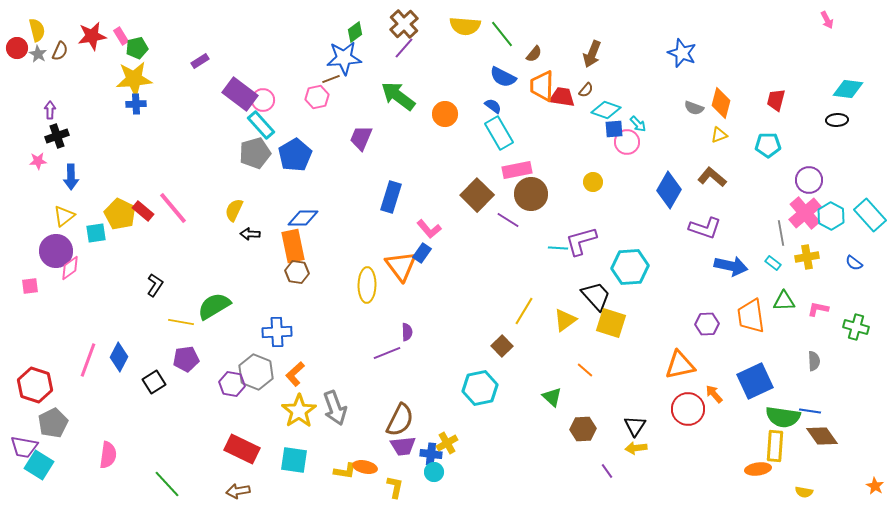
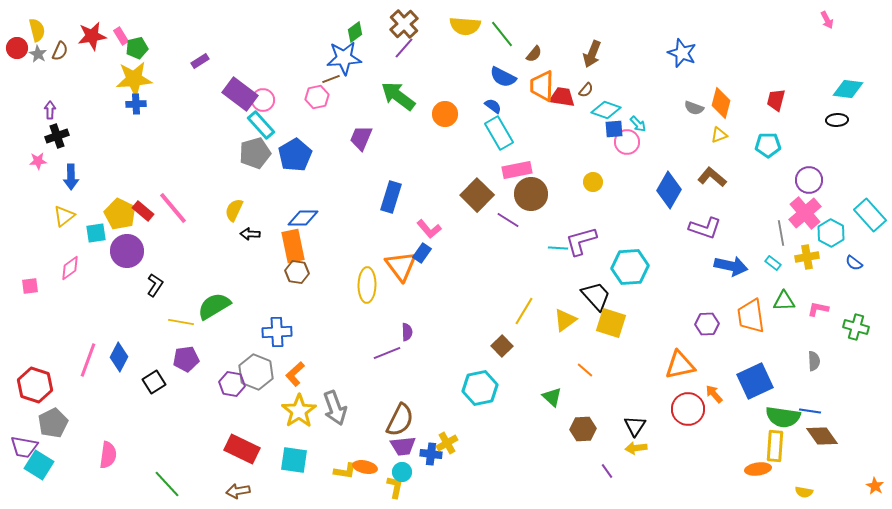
cyan hexagon at (831, 216): moved 17 px down
purple circle at (56, 251): moved 71 px right
cyan circle at (434, 472): moved 32 px left
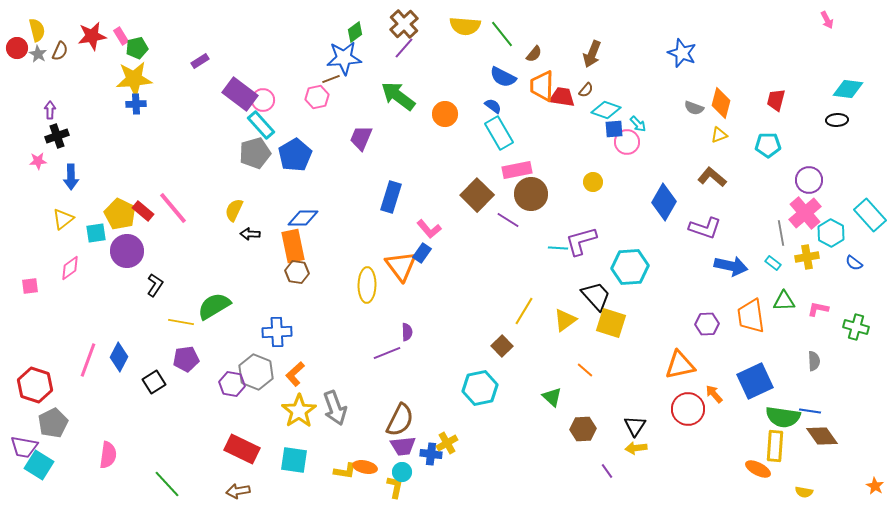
blue diamond at (669, 190): moved 5 px left, 12 px down
yellow triangle at (64, 216): moved 1 px left, 3 px down
orange ellipse at (758, 469): rotated 35 degrees clockwise
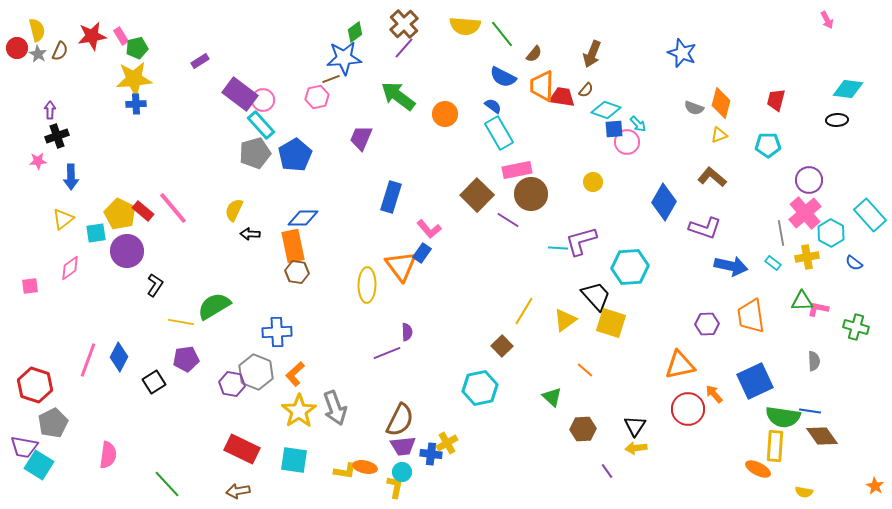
green triangle at (784, 301): moved 18 px right
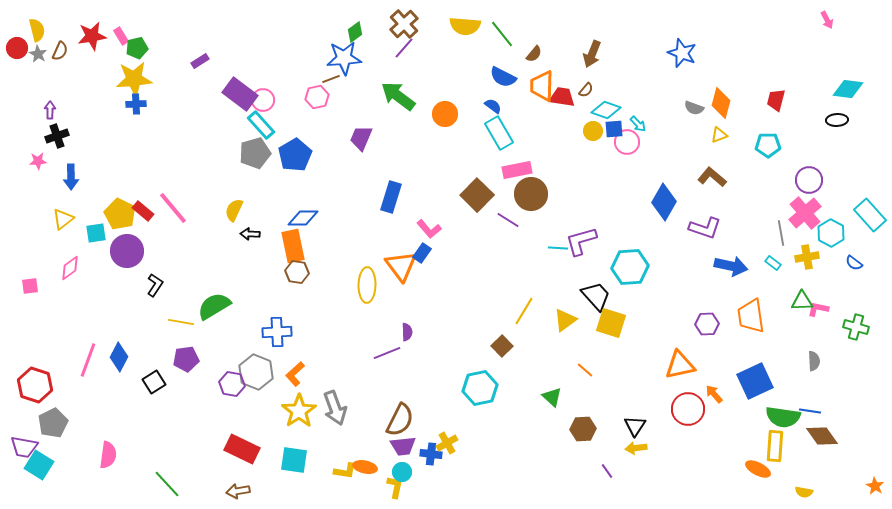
yellow circle at (593, 182): moved 51 px up
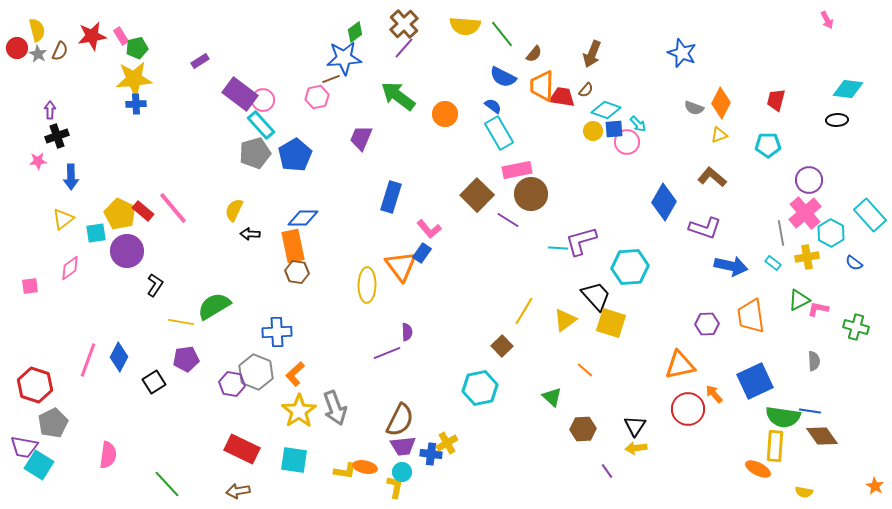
orange diamond at (721, 103): rotated 12 degrees clockwise
green triangle at (802, 301): moved 3 px left, 1 px up; rotated 25 degrees counterclockwise
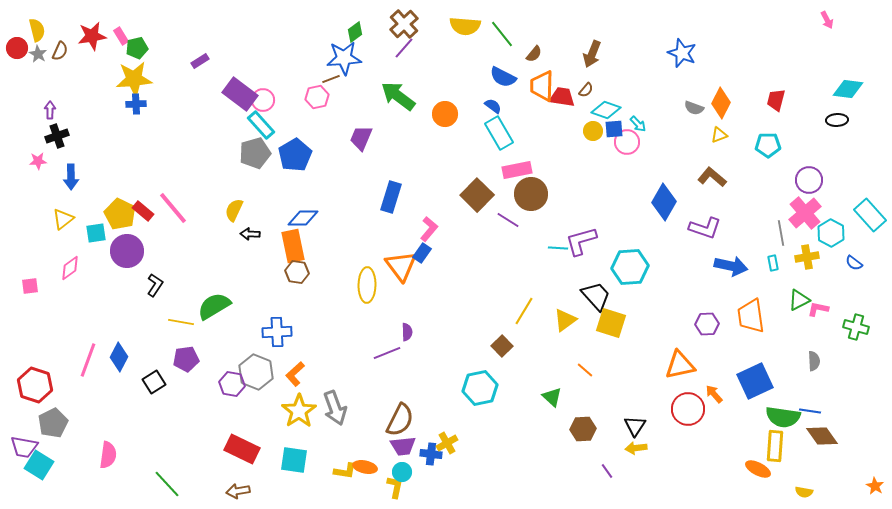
pink L-shape at (429, 229): rotated 100 degrees counterclockwise
cyan rectangle at (773, 263): rotated 42 degrees clockwise
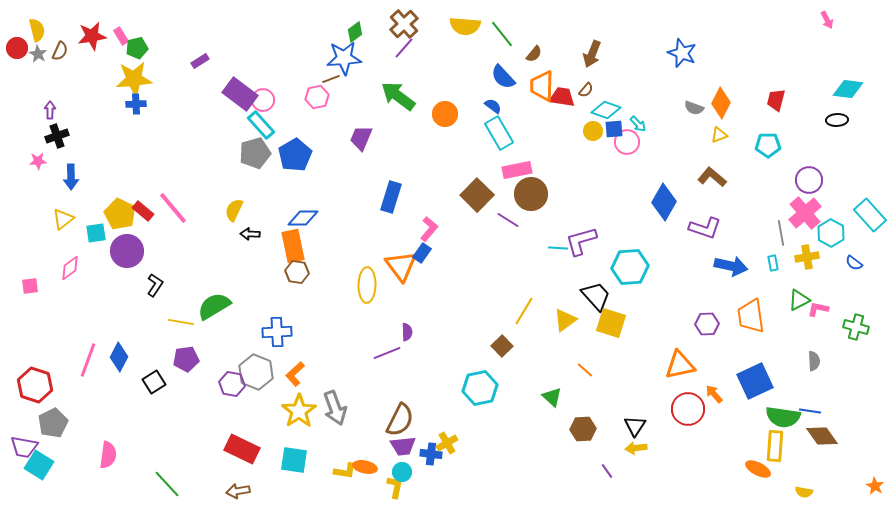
blue semicircle at (503, 77): rotated 20 degrees clockwise
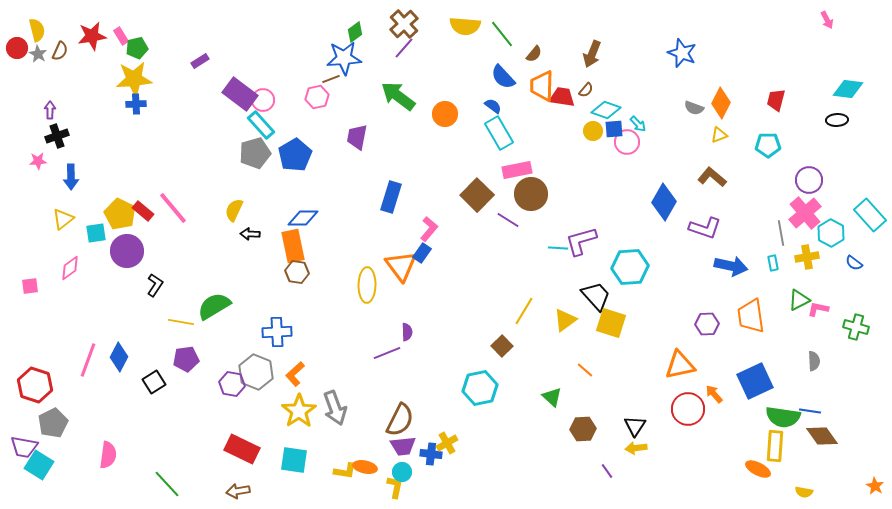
purple trapezoid at (361, 138): moved 4 px left, 1 px up; rotated 12 degrees counterclockwise
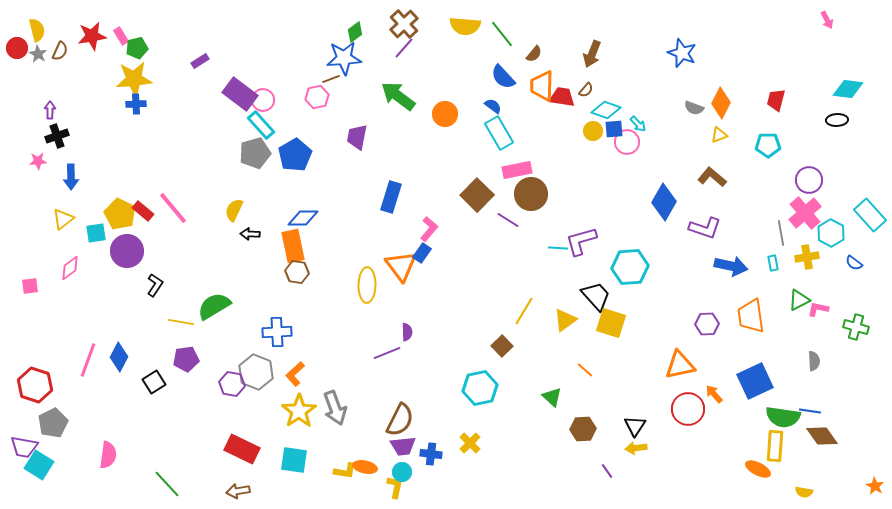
yellow cross at (447, 443): moved 23 px right; rotated 15 degrees counterclockwise
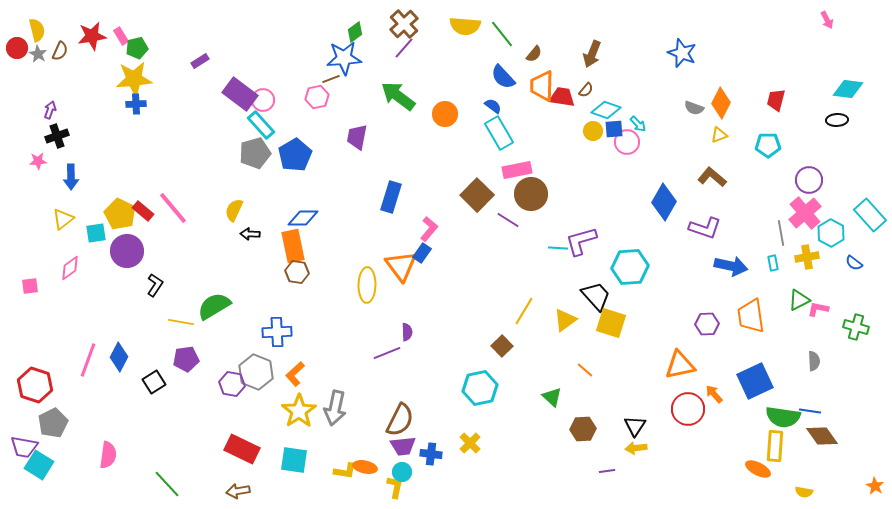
purple arrow at (50, 110): rotated 18 degrees clockwise
gray arrow at (335, 408): rotated 32 degrees clockwise
purple line at (607, 471): rotated 63 degrees counterclockwise
